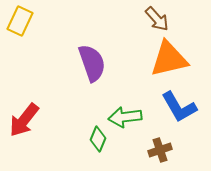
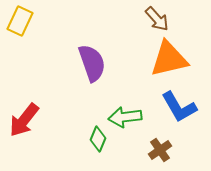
brown cross: rotated 15 degrees counterclockwise
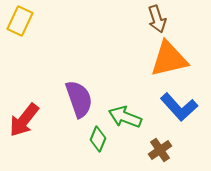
brown arrow: rotated 24 degrees clockwise
purple semicircle: moved 13 px left, 36 px down
blue L-shape: rotated 12 degrees counterclockwise
green arrow: rotated 28 degrees clockwise
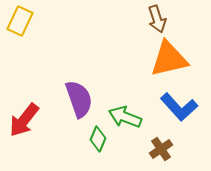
brown cross: moved 1 px right, 1 px up
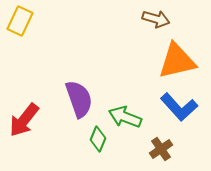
brown arrow: moved 1 px left; rotated 56 degrees counterclockwise
orange triangle: moved 8 px right, 2 px down
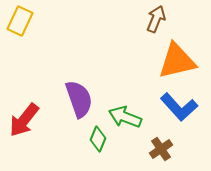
brown arrow: rotated 84 degrees counterclockwise
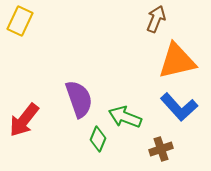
brown cross: rotated 15 degrees clockwise
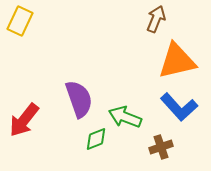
green diamond: moved 2 px left; rotated 45 degrees clockwise
brown cross: moved 2 px up
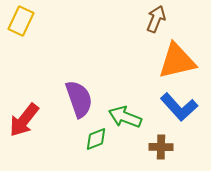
yellow rectangle: moved 1 px right
brown cross: rotated 20 degrees clockwise
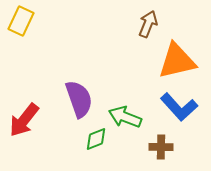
brown arrow: moved 8 px left, 5 px down
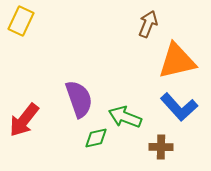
green diamond: moved 1 px up; rotated 10 degrees clockwise
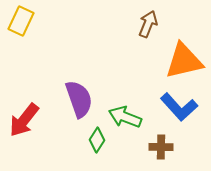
orange triangle: moved 7 px right
green diamond: moved 1 px right, 2 px down; rotated 45 degrees counterclockwise
